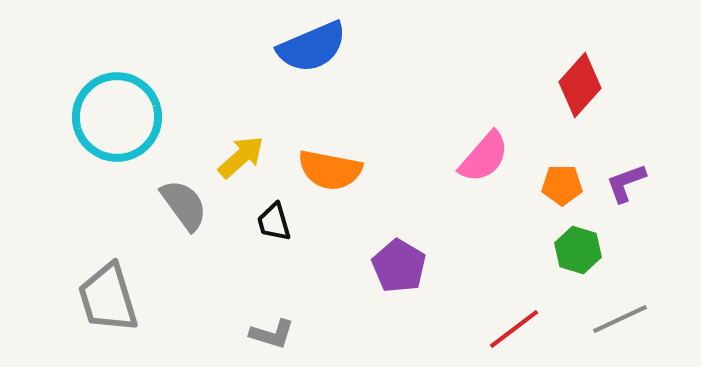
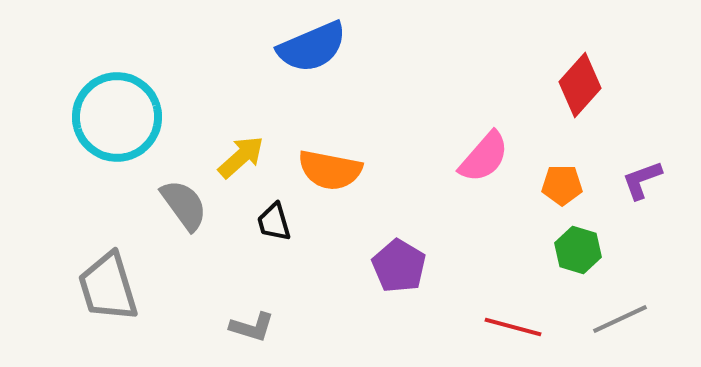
purple L-shape: moved 16 px right, 3 px up
gray trapezoid: moved 11 px up
red line: moved 1 px left, 2 px up; rotated 52 degrees clockwise
gray L-shape: moved 20 px left, 7 px up
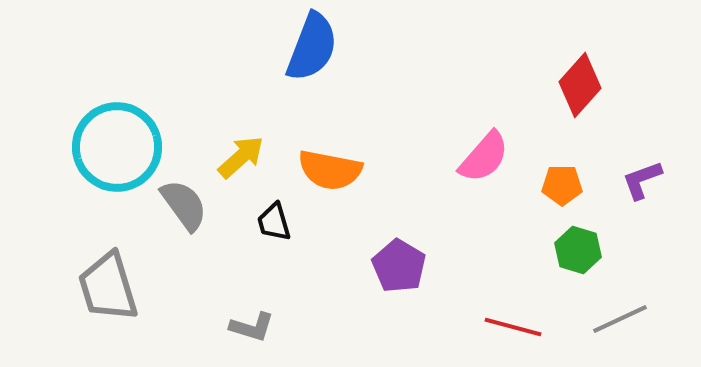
blue semicircle: rotated 46 degrees counterclockwise
cyan circle: moved 30 px down
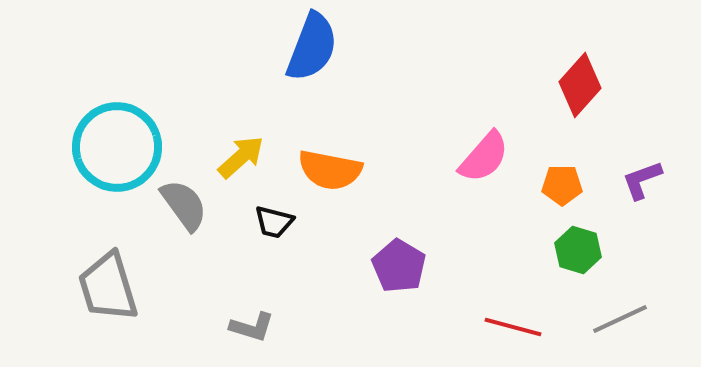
black trapezoid: rotated 60 degrees counterclockwise
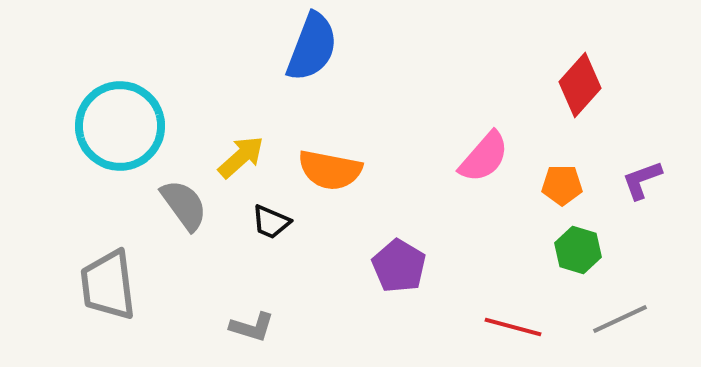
cyan circle: moved 3 px right, 21 px up
black trapezoid: moved 3 px left; rotated 9 degrees clockwise
gray trapezoid: moved 2 px up; rotated 10 degrees clockwise
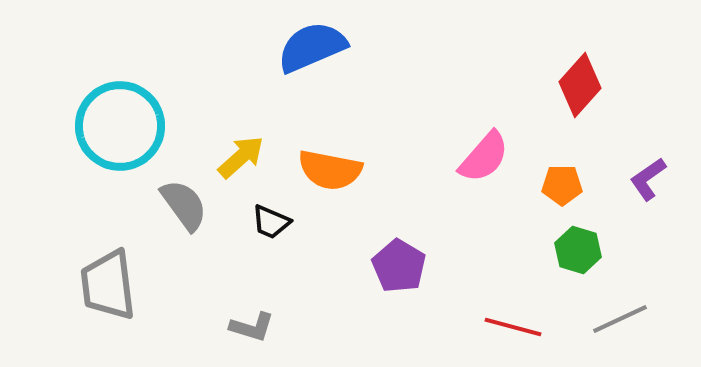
blue semicircle: rotated 134 degrees counterclockwise
purple L-shape: moved 6 px right, 1 px up; rotated 15 degrees counterclockwise
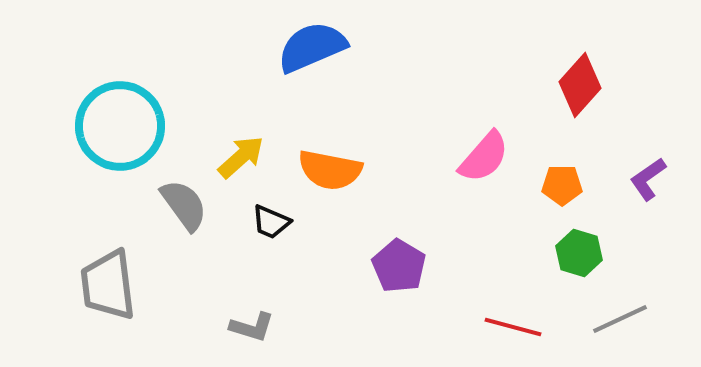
green hexagon: moved 1 px right, 3 px down
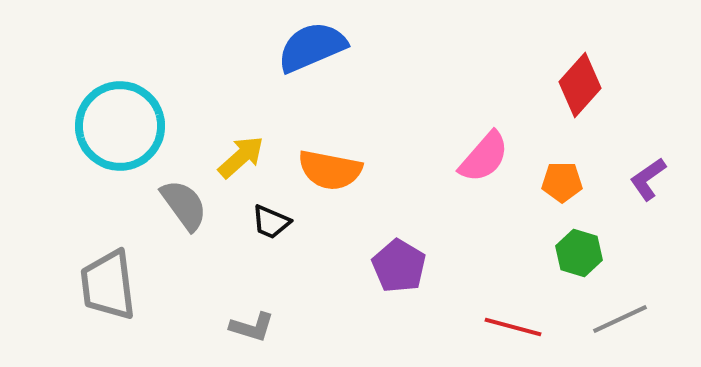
orange pentagon: moved 3 px up
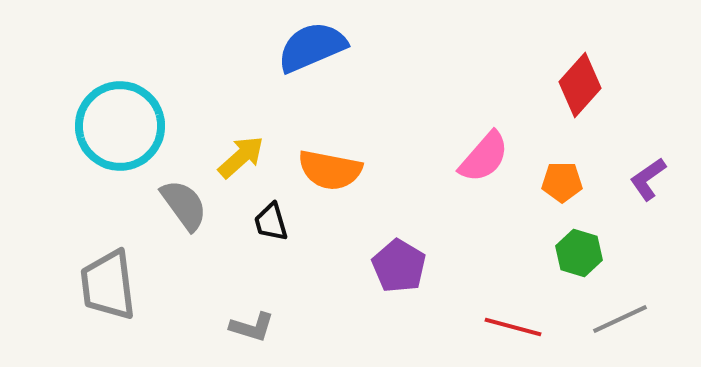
black trapezoid: rotated 51 degrees clockwise
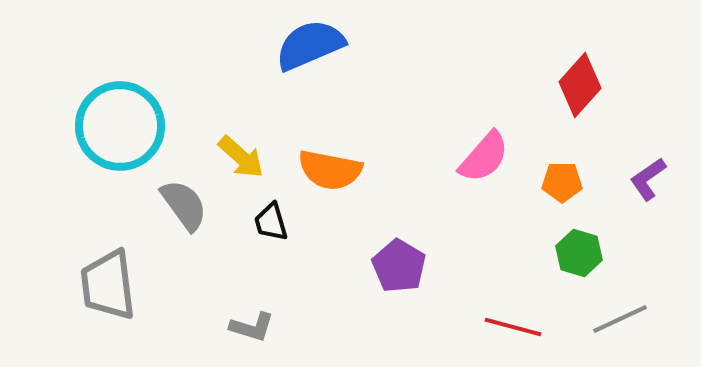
blue semicircle: moved 2 px left, 2 px up
yellow arrow: rotated 84 degrees clockwise
